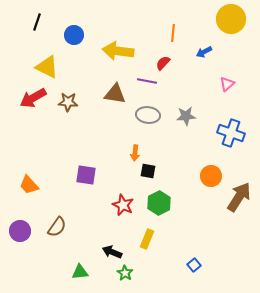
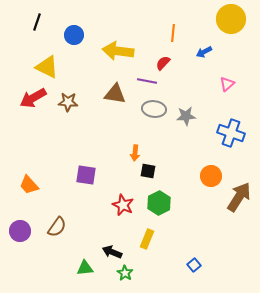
gray ellipse: moved 6 px right, 6 px up
green triangle: moved 5 px right, 4 px up
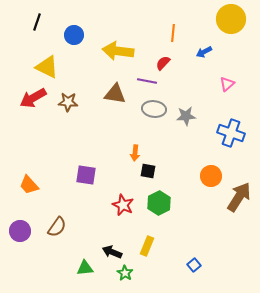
yellow rectangle: moved 7 px down
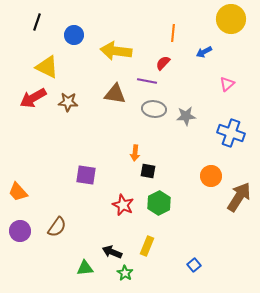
yellow arrow: moved 2 px left
orange trapezoid: moved 11 px left, 7 px down
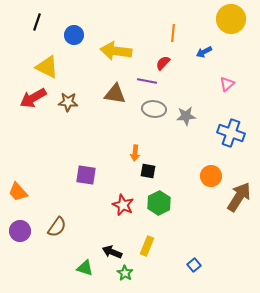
green triangle: rotated 24 degrees clockwise
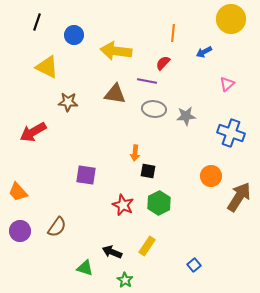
red arrow: moved 34 px down
yellow rectangle: rotated 12 degrees clockwise
green star: moved 7 px down
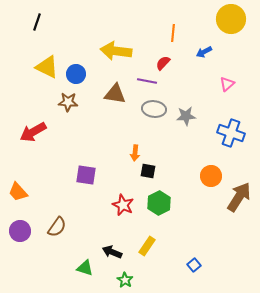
blue circle: moved 2 px right, 39 px down
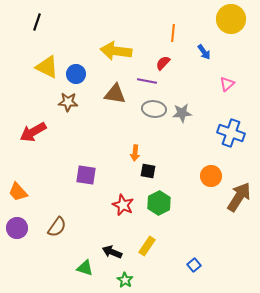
blue arrow: rotated 98 degrees counterclockwise
gray star: moved 4 px left, 3 px up
purple circle: moved 3 px left, 3 px up
